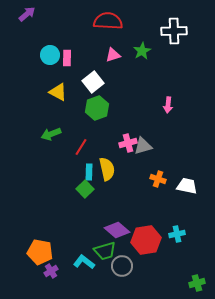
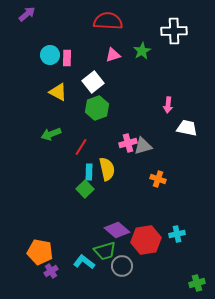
white trapezoid: moved 58 px up
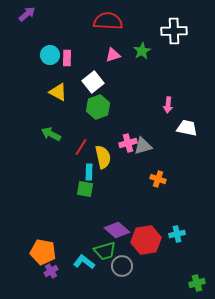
green hexagon: moved 1 px right, 1 px up
green arrow: rotated 48 degrees clockwise
yellow semicircle: moved 4 px left, 12 px up
green square: rotated 36 degrees counterclockwise
orange pentagon: moved 3 px right
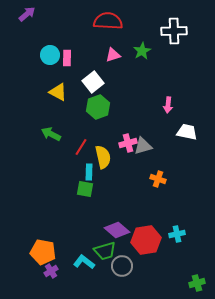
white trapezoid: moved 4 px down
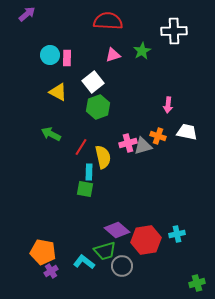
orange cross: moved 43 px up
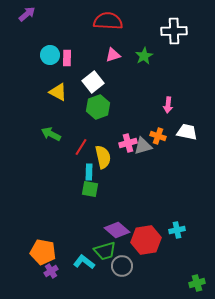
green star: moved 2 px right, 5 px down
green square: moved 5 px right
cyan cross: moved 4 px up
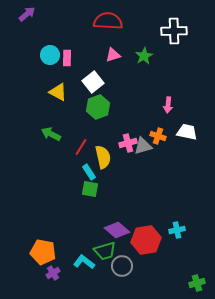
cyan rectangle: rotated 35 degrees counterclockwise
purple cross: moved 2 px right, 2 px down
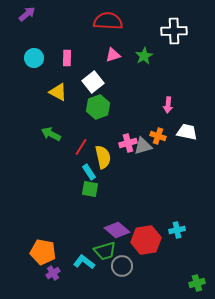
cyan circle: moved 16 px left, 3 px down
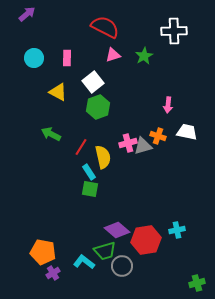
red semicircle: moved 3 px left, 6 px down; rotated 24 degrees clockwise
